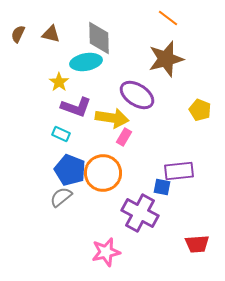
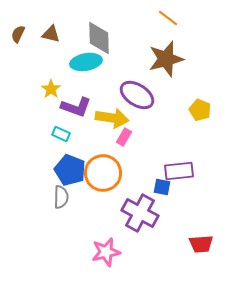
yellow star: moved 8 px left, 7 px down
gray semicircle: rotated 130 degrees clockwise
red trapezoid: moved 4 px right
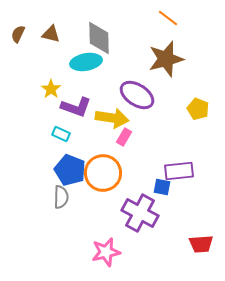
yellow pentagon: moved 2 px left, 1 px up
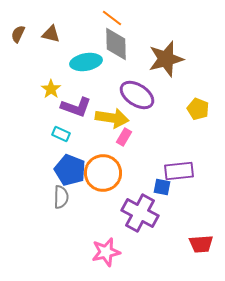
orange line: moved 56 px left
gray diamond: moved 17 px right, 6 px down
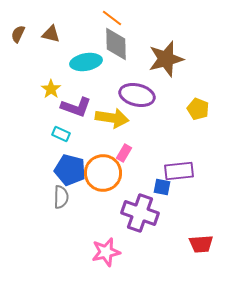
purple ellipse: rotated 20 degrees counterclockwise
pink rectangle: moved 16 px down
blue pentagon: rotated 8 degrees counterclockwise
purple cross: rotated 9 degrees counterclockwise
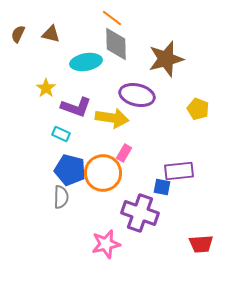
yellow star: moved 5 px left, 1 px up
pink star: moved 8 px up
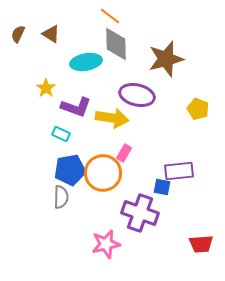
orange line: moved 2 px left, 2 px up
brown triangle: rotated 18 degrees clockwise
blue pentagon: rotated 24 degrees counterclockwise
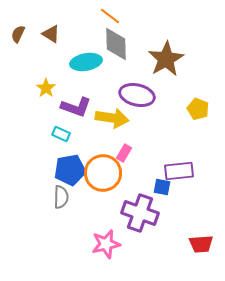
brown star: rotated 15 degrees counterclockwise
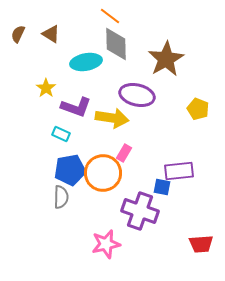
purple cross: moved 2 px up
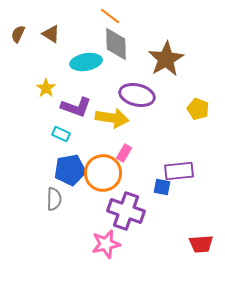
gray semicircle: moved 7 px left, 2 px down
purple cross: moved 14 px left
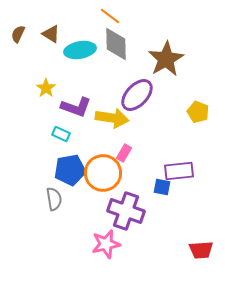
cyan ellipse: moved 6 px left, 12 px up
purple ellipse: rotated 60 degrees counterclockwise
yellow pentagon: moved 3 px down
gray semicircle: rotated 10 degrees counterclockwise
red trapezoid: moved 6 px down
